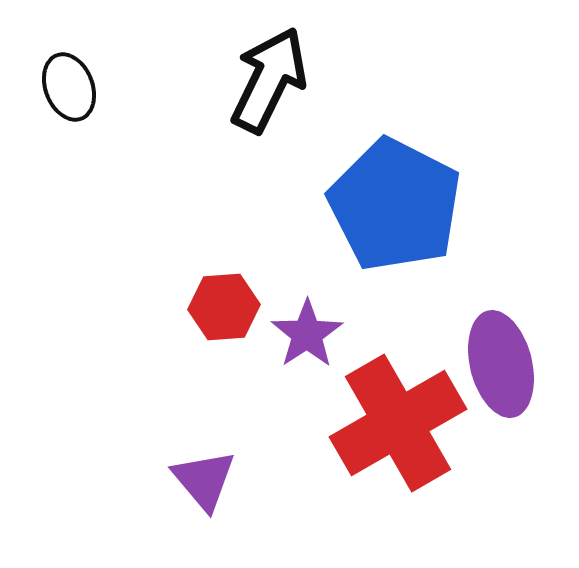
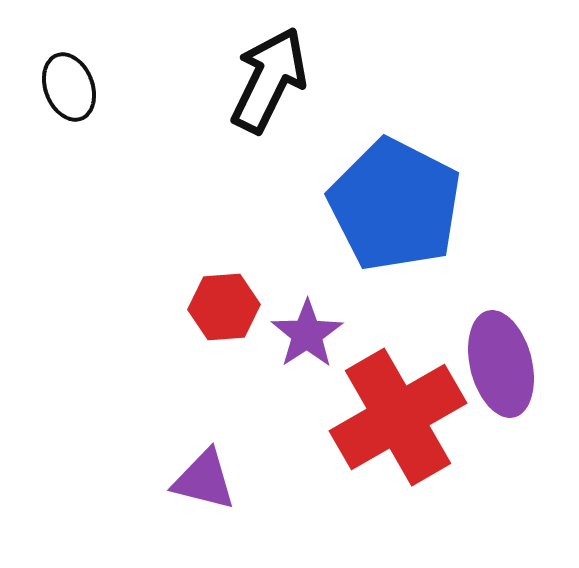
red cross: moved 6 px up
purple triangle: rotated 36 degrees counterclockwise
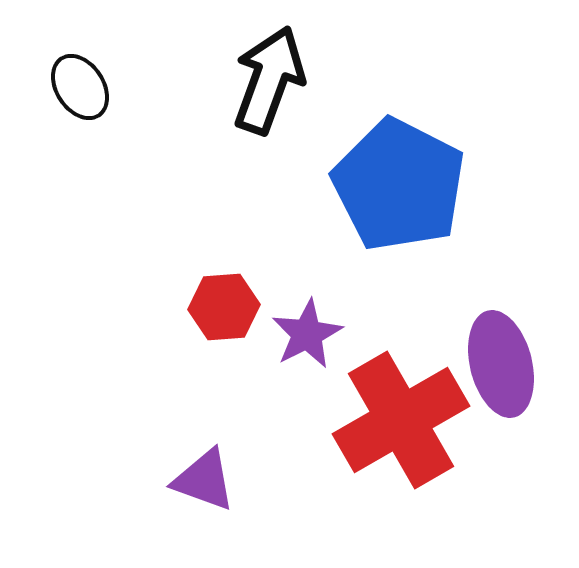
black arrow: rotated 6 degrees counterclockwise
black ellipse: moved 11 px right; rotated 12 degrees counterclockwise
blue pentagon: moved 4 px right, 20 px up
purple star: rotated 6 degrees clockwise
red cross: moved 3 px right, 3 px down
purple triangle: rotated 6 degrees clockwise
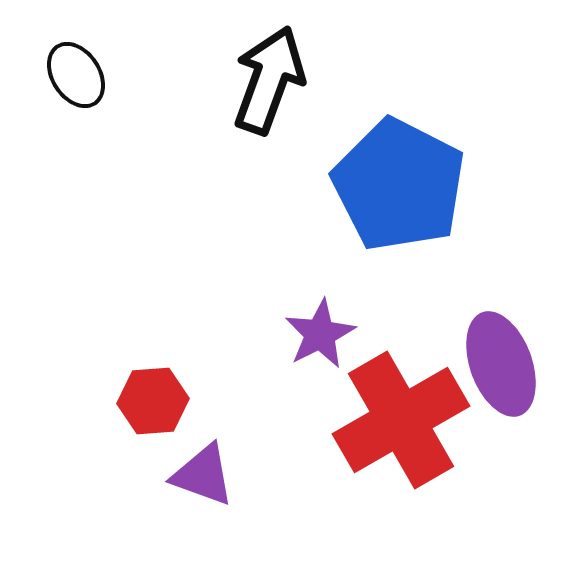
black ellipse: moved 4 px left, 12 px up
red hexagon: moved 71 px left, 94 px down
purple star: moved 13 px right
purple ellipse: rotated 6 degrees counterclockwise
purple triangle: moved 1 px left, 5 px up
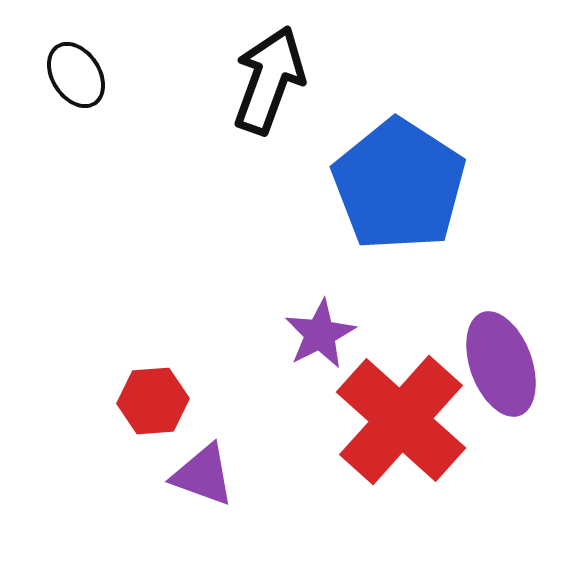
blue pentagon: rotated 6 degrees clockwise
red cross: rotated 18 degrees counterclockwise
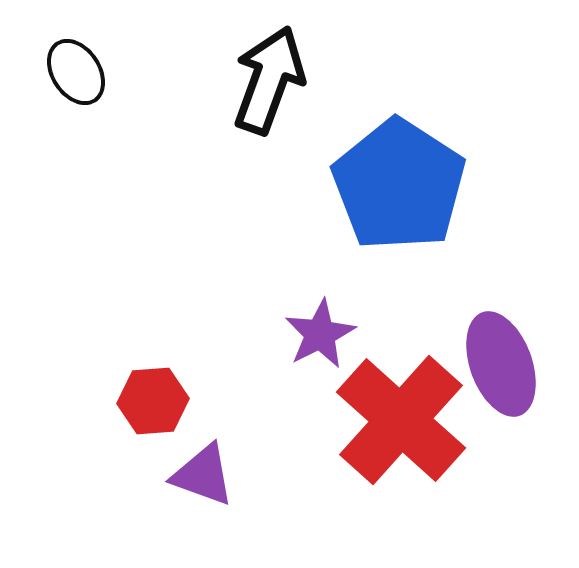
black ellipse: moved 3 px up
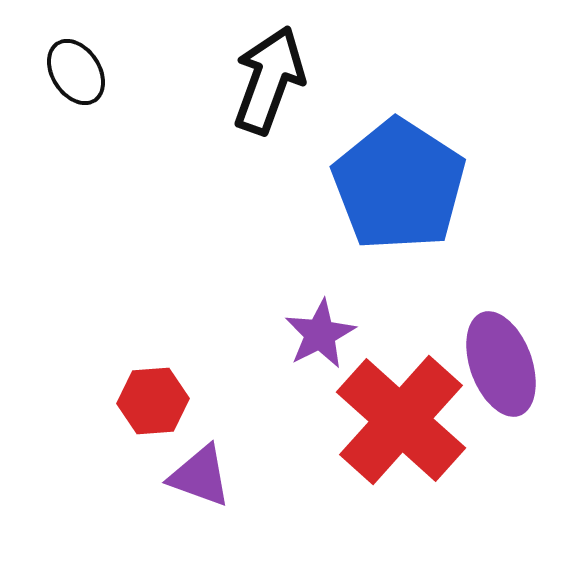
purple triangle: moved 3 px left, 1 px down
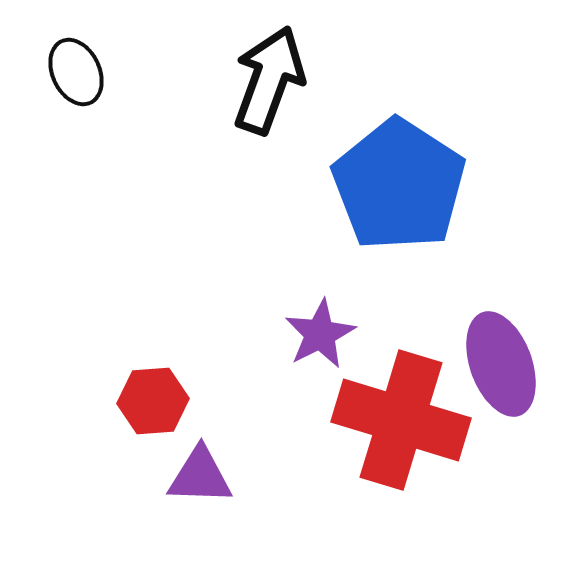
black ellipse: rotated 8 degrees clockwise
red cross: rotated 25 degrees counterclockwise
purple triangle: rotated 18 degrees counterclockwise
